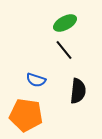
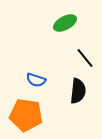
black line: moved 21 px right, 8 px down
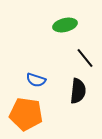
green ellipse: moved 2 px down; rotated 15 degrees clockwise
orange pentagon: moved 1 px up
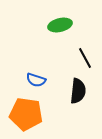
green ellipse: moved 5 px left
black line: rotated 10 degrees clockwise
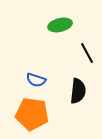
black line: moved 2 px right, 5 px up
orange pentagon: moved 6 px right
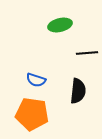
black line: rotated 65 degrees counterclockwise
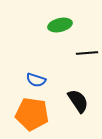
black semicircle: moved 10 px down; rotated 40 degrees counterclockwise
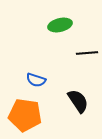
orange pentagon: moved 7 px left, 1 px down
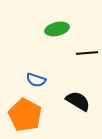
green ellipse: moved 3 px left, 4 px down
black semicircle: rotated 25 degrees counterclockwise
orange pentagon: rotated 20 degrees clockwise
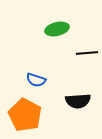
black semicircle: rotated 145 degrees clockwise
